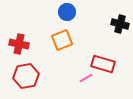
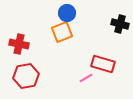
blue circle: moved 1 px down
orange square: moved 8 px up
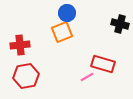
red cross: moved 1 px right, 1 px down; rotated 18 degrees counterclockwise
pink line: moved 1 px right, 1 px up
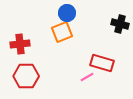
red cross: moved 1 px up
red rectangle: moved 1 px left, 1 px up
red hexagon: rotated 10 degrees clockwise
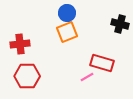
orange square: moved 5 px right
red hexagon: moved 1 px right
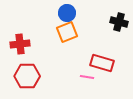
black cross: moved 1 px left, 2 px up
pink line: rotated 40 degrees clockwise
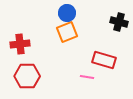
red rectangle: moved 2 px right, 3 px up
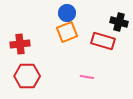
red rectangle: moved 1 px left, 19 px up
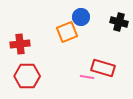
blue circle: moved 14 px right, 4 px down
red rectangle: moved 27 px down
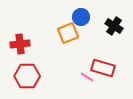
black cross: moved 5 px left, 4 px down; rotated 18 degrees clockwise
orange square: moved 1 px right, 1 px down
pink line: rotated 24 degrees clockwise
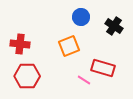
orange square: moved 1 px right, 13 px down
red cross: rotated 12 degrees clockwise
pink line: moved 3 px left, 3 px down
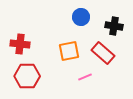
black cross: rotated 24 degrees counterclockwise
orange square: moved 5 px down; rotated 10 degrees clockwise
red rectangle: moved 15 px up; rotated 25 degrees clockwise
pink line: moved 1 px right, 3 px up; rotated 56 degrees counterclockwise
